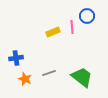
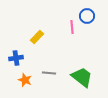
yellow rectangle: moved 16 px left, 5 px down; rotated 24 degrees counterclockwise
gray line: rotated 24 degrees clockwise
orange star: moved 1 px down
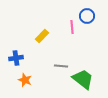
yellow rectangle: moved 5 px right, 1 px up
gray line: moved 12 px right, 7 px up
green trapezoid: moved 1 px right, 2 px down
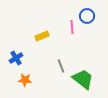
yellow rectangle: rotated 24 degrees clockwise
blue cross: rotated 24 degrees counterclockwise
gray line: rotated 64 degrees clockwise
orange star: rotated 16 degrees counterclockwise
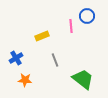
pink line: moved 1 px left, 1 px up
gray line: moved 6 px left, 6 px up
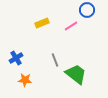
blue circle: moved 6 px up
pink line: rotated 64 degrees clockwise
yellow rectangle: moved 13 px up
green trapezoid: moved 7 px left, 5 px up
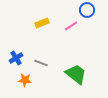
gray line: moved 14 px left, 3 px down; rotated 48 degrees counterclockwise
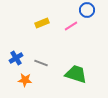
green trapezoid: rotated 20 degrees counterclockwise
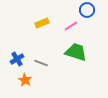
blue cross: moved 1 px right, 1 px down
green trapezoid: moved 22 px up
orange star: rotated 24 degrees clockwise
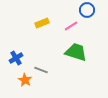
blue cross: moved 1 px left, 1 px up
gray line: moved 7 px down
